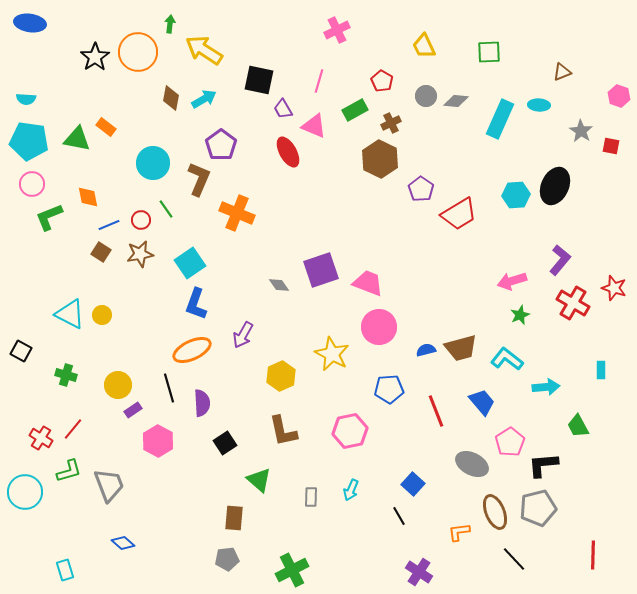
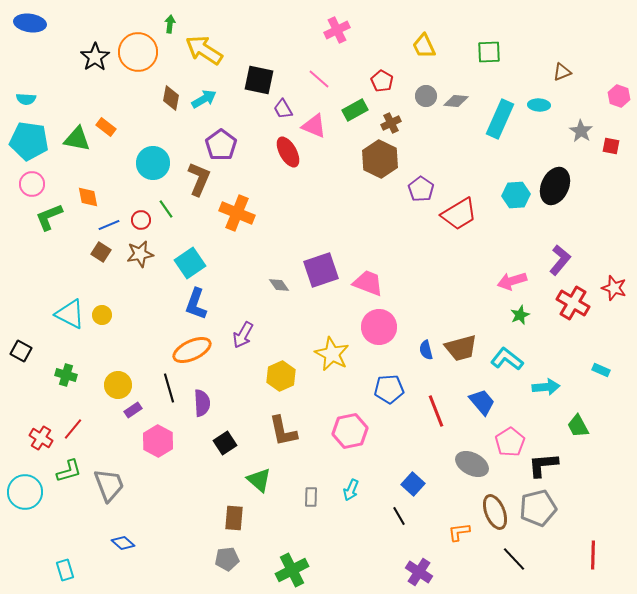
pink line at (319, 81): moved 2 px up; rotated 65 degrees counterclockwise
blue semicircle at (426, 350): rotated 90 degrees counterclockwise
cyan rectangle at (601, 370): rotated 66 degrees counterclockwise
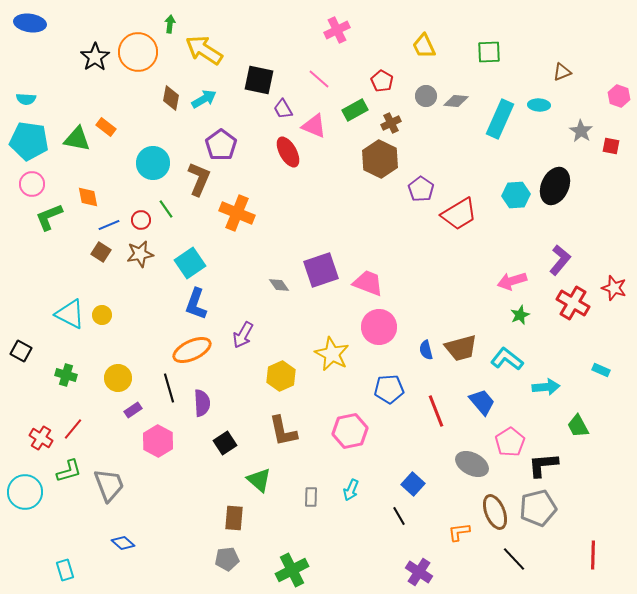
yellow circle at (118, 385): moved 7 px up
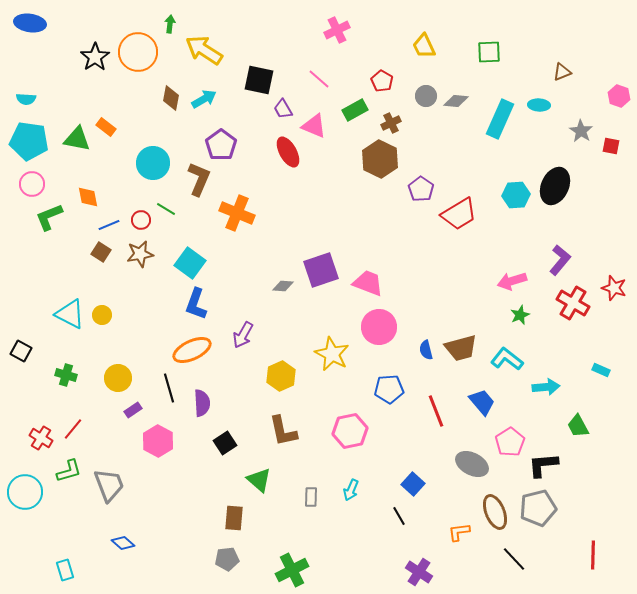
green line at (166, 209): rotated 24 degrees counterclockwise
cyan square at (190, 263): rotated 20 degrees counterclockwise
gray diamond at (279, 285): moved 4 px right, 1 px down; rotated 50 degrees counterclockwise
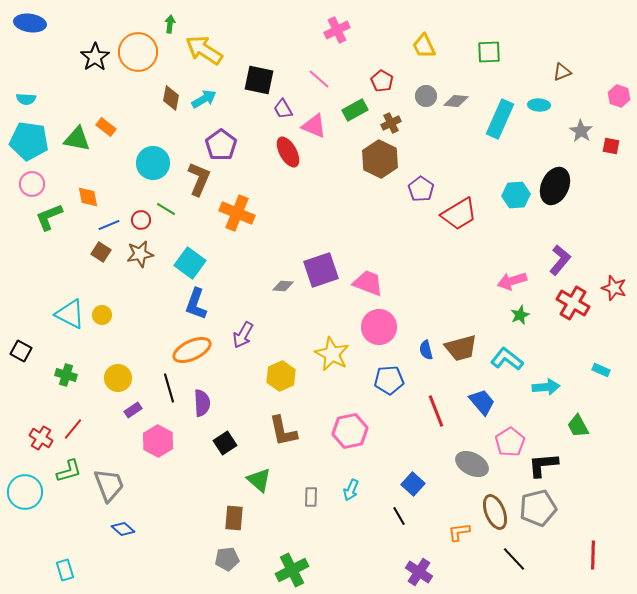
blue pentagon at (389, 389): moved 9 px up
blue diamond at (123, 543): moved 14 px up
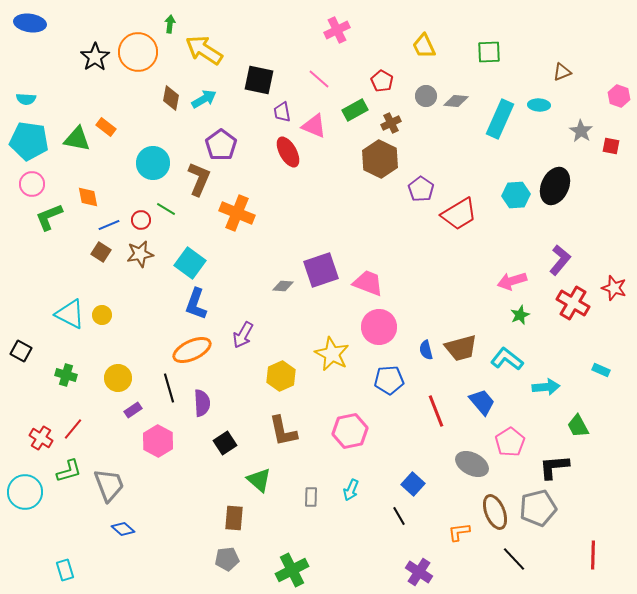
purple trapezoid at (283, 109): moved 1 px left, 3 px down; rotated 20 degrees clockwise
black L-shape at (543, 465): moved 11 px right, 2 px down
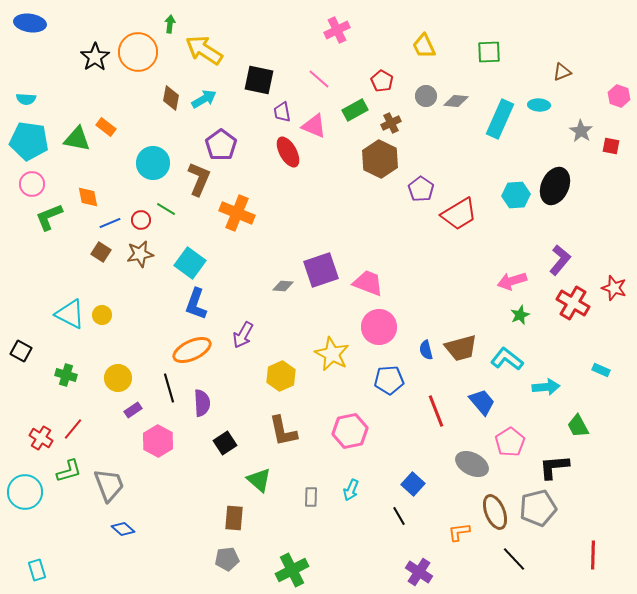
blue line at (109, 225): moved 1 px right, 2 px up
cyan rectangle at (65, 570): moved 28 px left
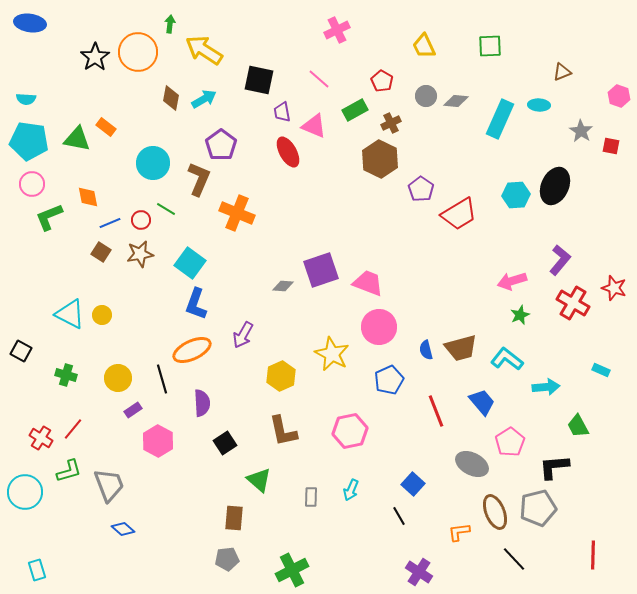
green square at (489, 52): moved 1 px right, 6 px up
blue pentagon at (389, 380): rotated 20 degrees counterclockwise
black line at (169, 388): moved 7 px left, 9 px up
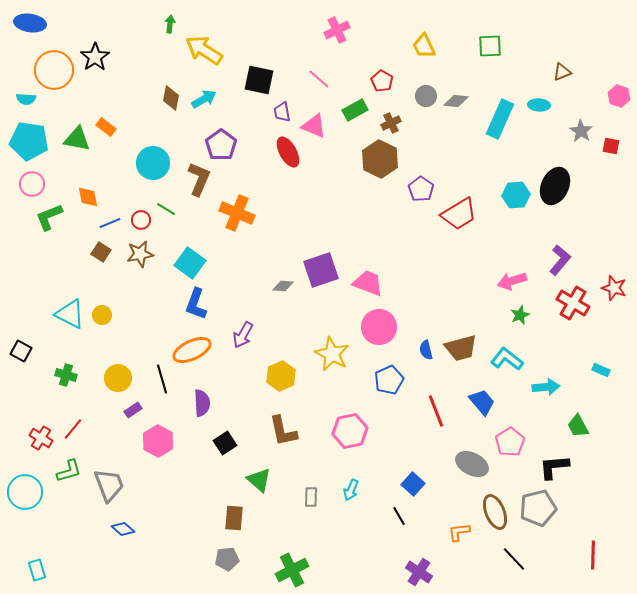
orange circle at (138, 52): moved 84 px left, 18 px down
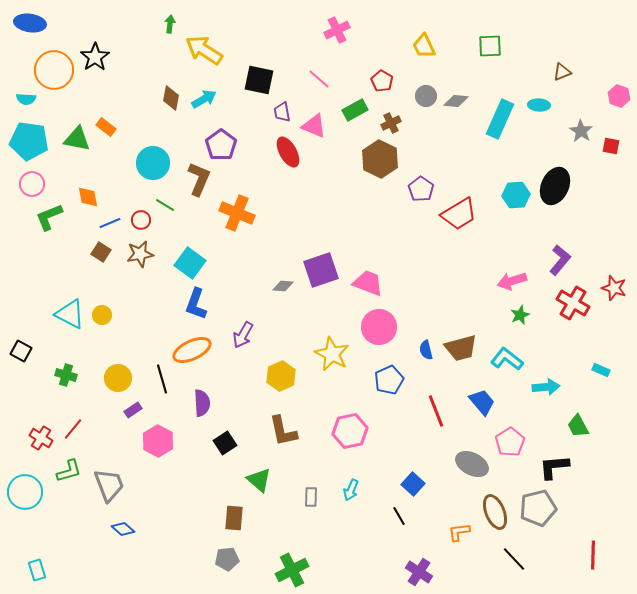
green line at (166, 209): moved 1 px left, 4 px up
